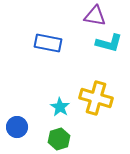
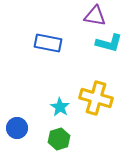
blue circle: moved 1 px down
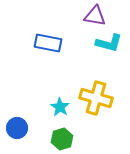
green hexagon: moved 3 px right
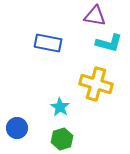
yellow cross: moved 14 px up
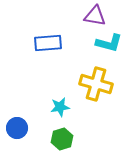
blue rectangle: rotated 16 degrees counterclockwise
cyan star: rotated 30 degrees clockwise
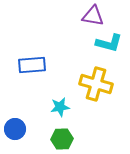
purple triangle: moved 2 px left
blue rectangle: moved 16 px left, 22 px down
blue circle: moved 2 px left, 1 px down
green hexagon: rotated 15 degrees clockwise
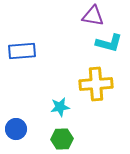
blue rectangle: moved 10 px left, 14 px up
yellow cross: rotated 20 degrees counterclockwise
blue circle: moved 1 px right
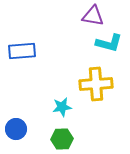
cyan star: moved 2 px right
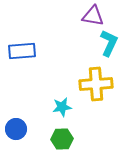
cyan L-shape: rotated 80 degrees counterclockwise
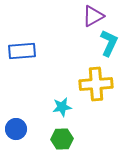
purple triangle: rotated 40 degrees counterclockwise
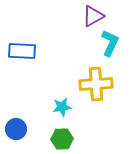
cyan L-shape: moved 1 px right
blue rectangle: rotated 8 degrees clockwise
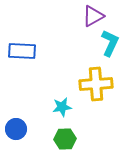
green hexagon: moved 3 px right
